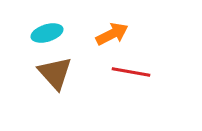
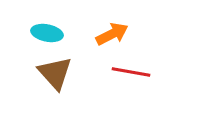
cyan ellipse: rotated 28 degrees clockwise
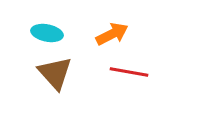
red line: moved 2 px left
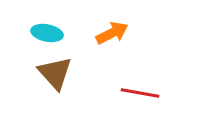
orange arrow: moved 1 px up
red line: moved 11 px right, 21 px down
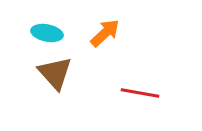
orange arrow: moved 7 px left; rotated 16 degrees counterclockwise
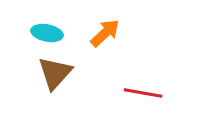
brown triangle: rotated 24 degrees clockwise
red line: moved 3 px right
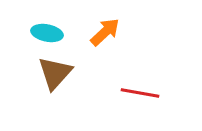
orange arrow: moved 1 px up
red line: moved 3 px left
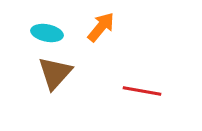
orange arrow: moved 4 px left, 5 px up; rotated 8 degrees counterclockwise
red line: moved 2 px right, 2 px up
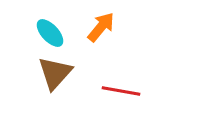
cyan ellipse: moved 3 px right; rotated 36 degrees clockwise
red line: moved 21 px left
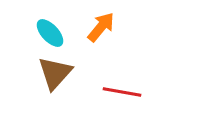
red line: moved 1 px right, 1 px down
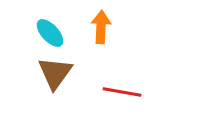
orange arrow: rotated 36 degrees counterclockwise
brown triangle: rotated 6 degrees counterclockwise
